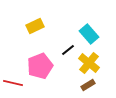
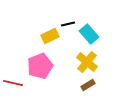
yellow rectangle: moved 15 px right, 10 px down
black line: moved 26 px up; rotated 24 degrees clockwise
yellow cross: moved 2 px left, 1 px up
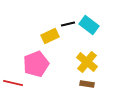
cyan rectangle: moved 9 px up; rotated 12 degrees counterclockwise
pink pentagon: moved 4 px left, 2 px up
brown rectangle: moved 1 px left, 1 px up; rotated 40 degrees clockwise
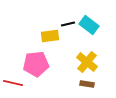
yellow rectangle: rotated 18 degrees clockwise
pink pentagon: rotated 15 degrees clockwise
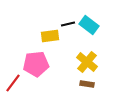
red line: rotated 66 degrees counterclockwise
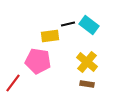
pink pentagon: moved 2 px right, 3 px up; rotated 15 degrees clockwise
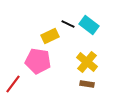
black line: rotated 40 degrees clockwise
yellow rectangle: rotated 18 degrees counterclockwise
red line: moved 1 px down
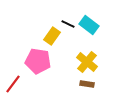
yellow rectangle: moved 2 px right; rotated 30 degrees counterclockwise
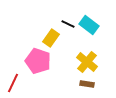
yellow rectangle: moved 1 px left, 2 px down
pink pentagon: rotated 10 degrees clockwise
red line: moved 1 px up; rotated 12 degrees counterclockwise
